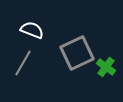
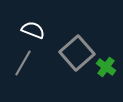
white semicircle: moved 1 px right
gray square: rotated 16 degrees counterclockwise
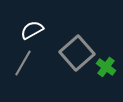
white semicircle: moved 1 px left; rotated 50 degrees counterclockwise
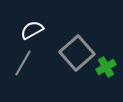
green cross: rotated 24 degrees clockwise
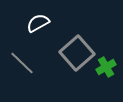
white semicircle: moved 6 px right, 7 px up
gray line: moved 1 px left; rotated 76 degrees counterclockwise
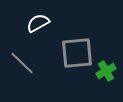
gray square: rotated 36 degrees clockwise
green cross: moved 4 px down
